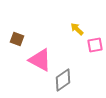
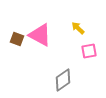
yellow arrow: moved 1 px right, 1 px up
pink square: moved 6 px left, 6 px down
pink triangle: moved 25 px up
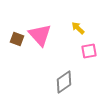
pink triangle: rotated 20 degrees clockwise
gray diamond: moved 1 px right, 2 px down
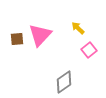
pink triangle: rotated 25 degrees clockwise
brown square: rotated 24 degrees counterclockwise
pink square: moved 1 px up; rotated 28 degrees counterclockwise
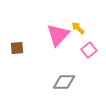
pink triangle: moved 18 px right
brown square: moved 9 px down
gray diamond: rotated 35 degrees clockwise
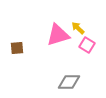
pink triangle: rotated 30 degrees clockwise
pink square: moved 2 px left, 5 px up; rotated 21 degrees counterclockwise
gray diamond: moved 5 px right
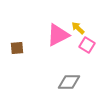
pink triangle: rotated 10 degrees counterclockwise
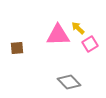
pink triangle: rotated 25 degrees clockwise
pink square: moved 3 px right, 1 px up; rotated 28 degrees clockwise
gray diamond: rotated 45 degrees clockwise
